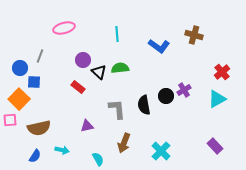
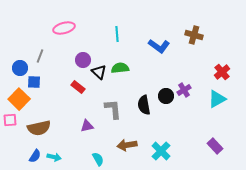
gray L-shape: moved 4 px left
brown arrow: moved 3 px right, 2 px down; rotated 60 degrees clockwise
cyan arrow: moved 8 px left, 7 px down
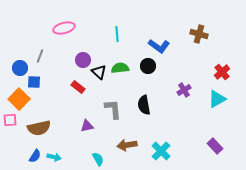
brown cross: moved 5 px right, 1 px up
black circle: moved 18 px left, 30 px up
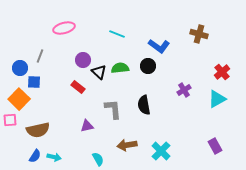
cyan line: rotated 63 degrees counterclockwise
brown semicircle: moved 1 px left, 2 px down
purple rectangle: rotated 14 degrees clockwise
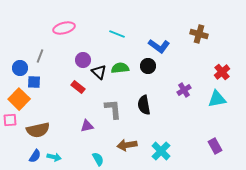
cyan triangle: rotated 18 degrees clockwise
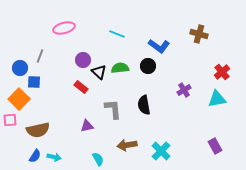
red rectangle: moved 3 px right
